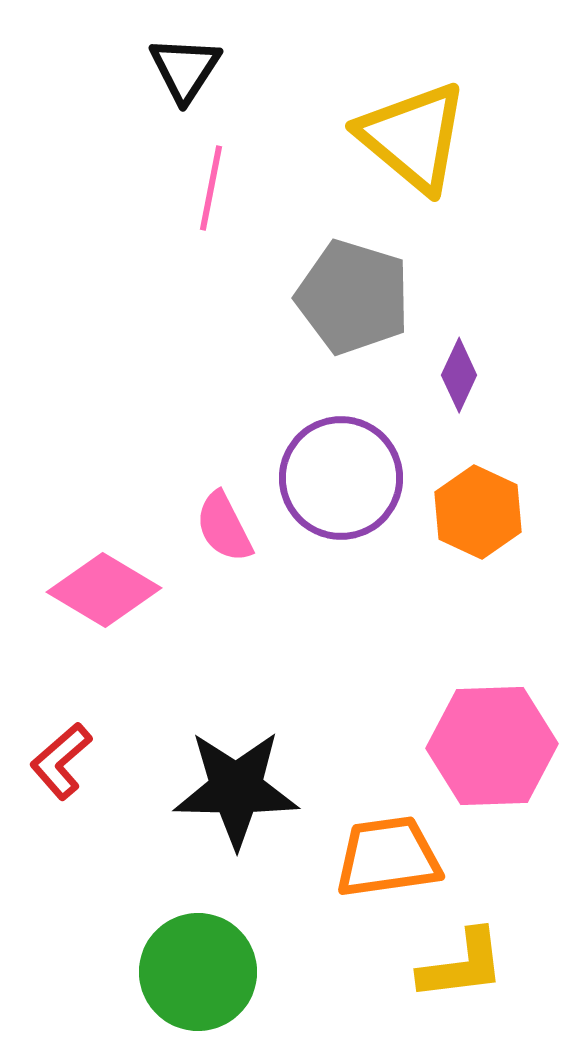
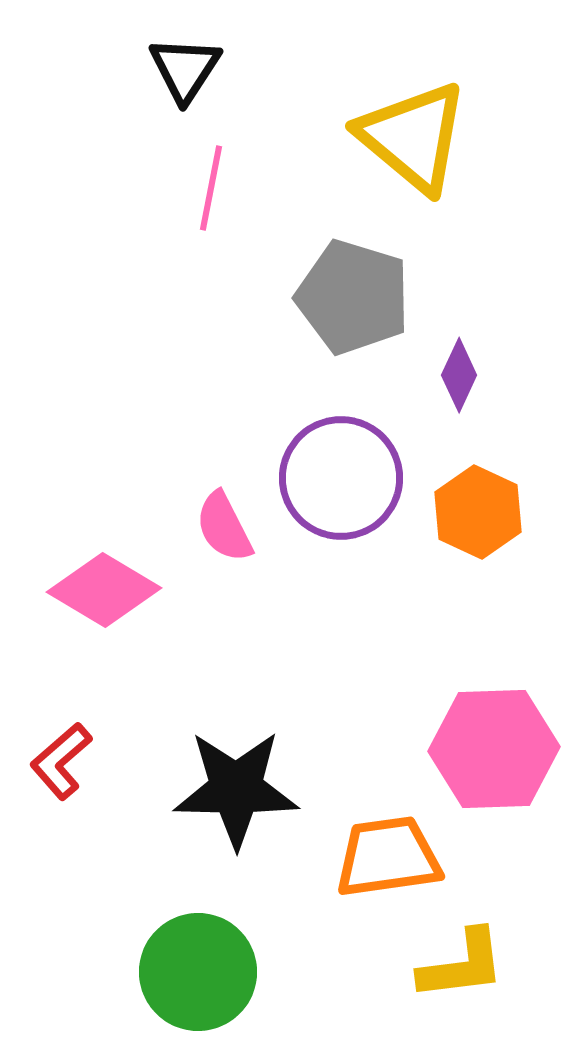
pink hexagon: moved 2 px right, 3 px down
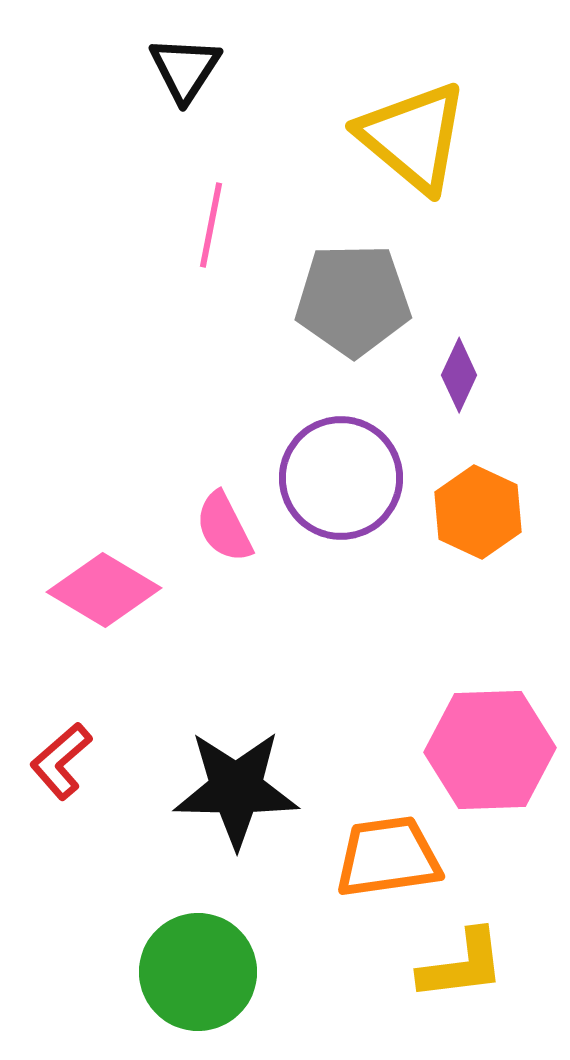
pink line: moved 37 px down
gray pentagon: moved 3 px down; rotated 18 degrees counterclockwise
pink hexagon: moved 4 px left, 1 px down
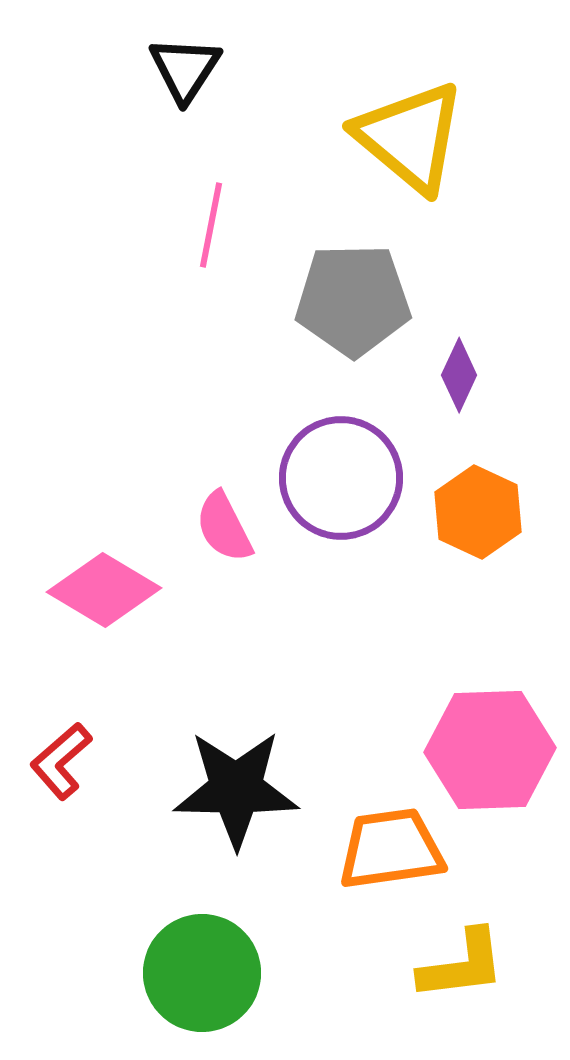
yellow triangle: moved 3 px left
orange trapezoid: moved 3 px right, 8 px up
green circle: moved 4 px right, 1 px down
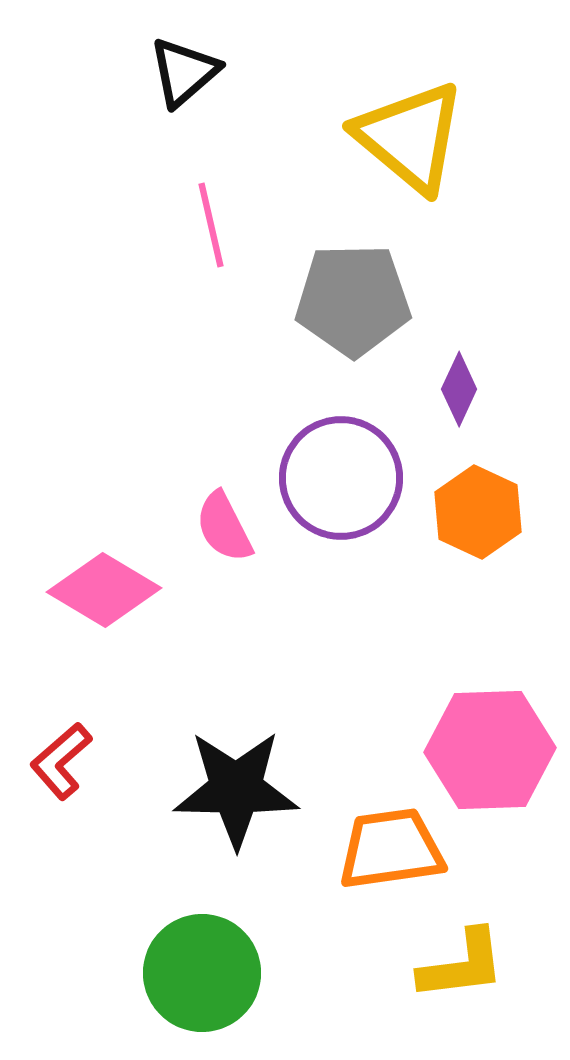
black triangle: moved 1 px left, 3 px down; rotated 16 degrees clockwise
pink line: rotated 24 degrees counterclockwise
purple diamond: moved 14 px down
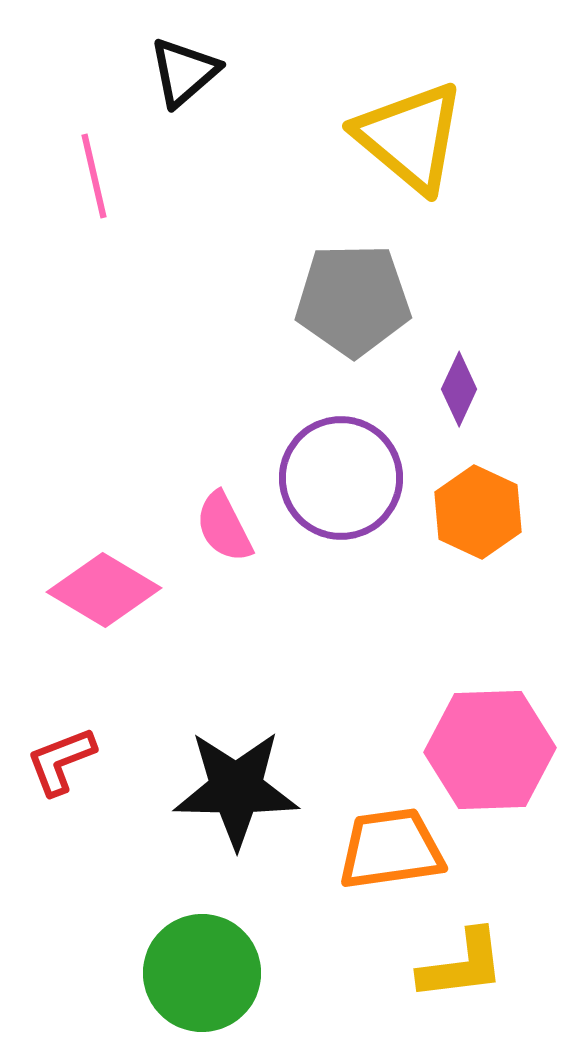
pink line: moved 117 px left, 49 px up
red L-shape: rotated 20 degrees clockwise
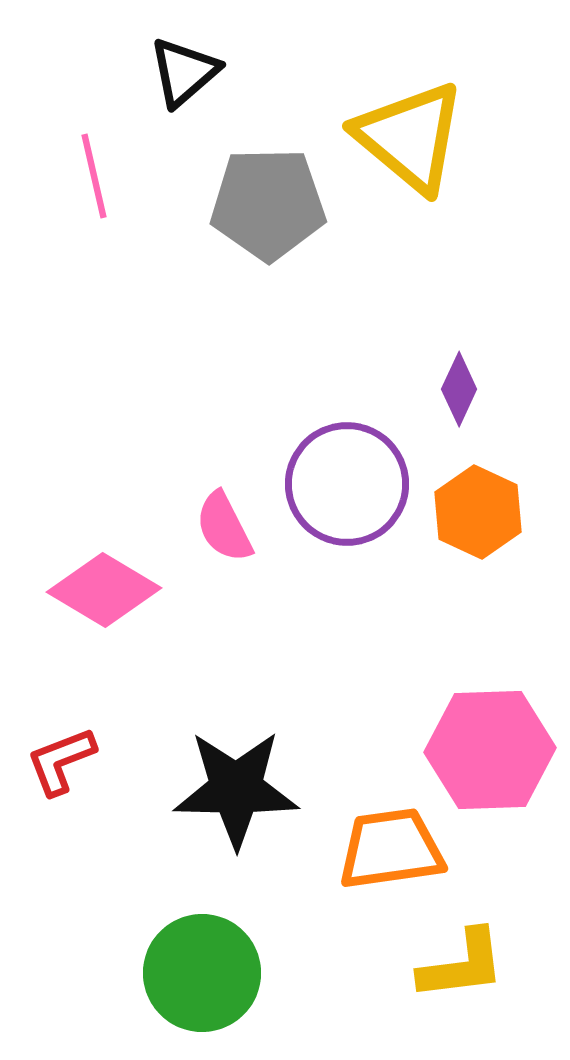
gray pentagon: moved 85 px left, 96 px up
purple circle: moved 6 px right, 6 px down
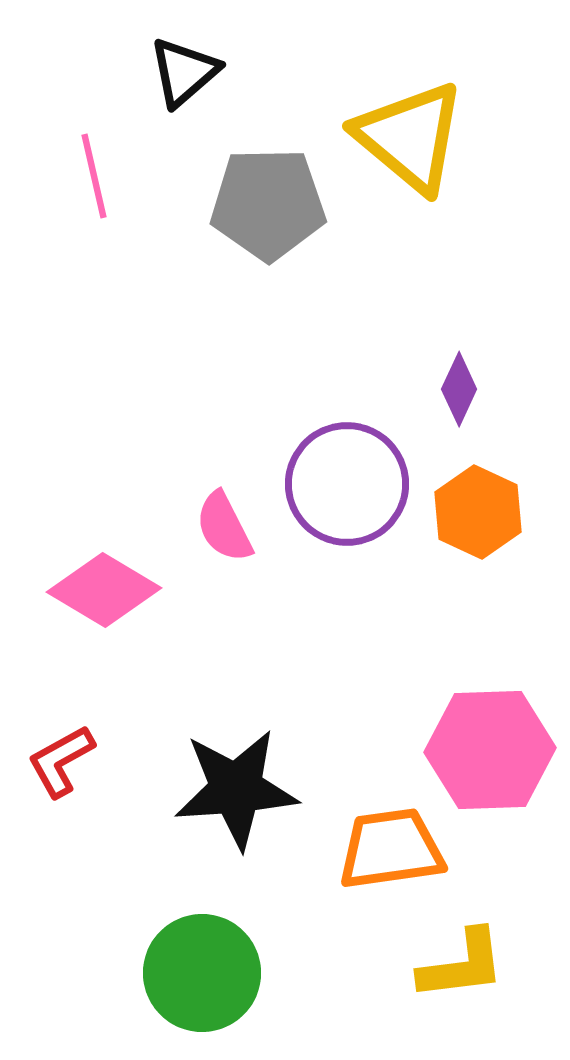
red L-shape: rotated 8 degrees counterclockwise
black star: rotated 5 degrees counterclockwise
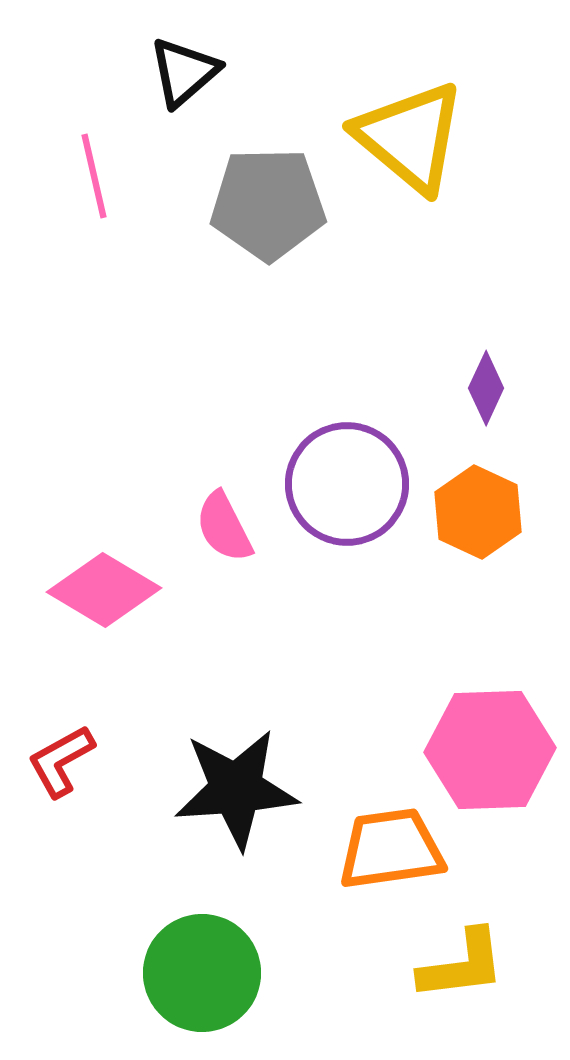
purple diamond: moved 27 px right, 1 px up
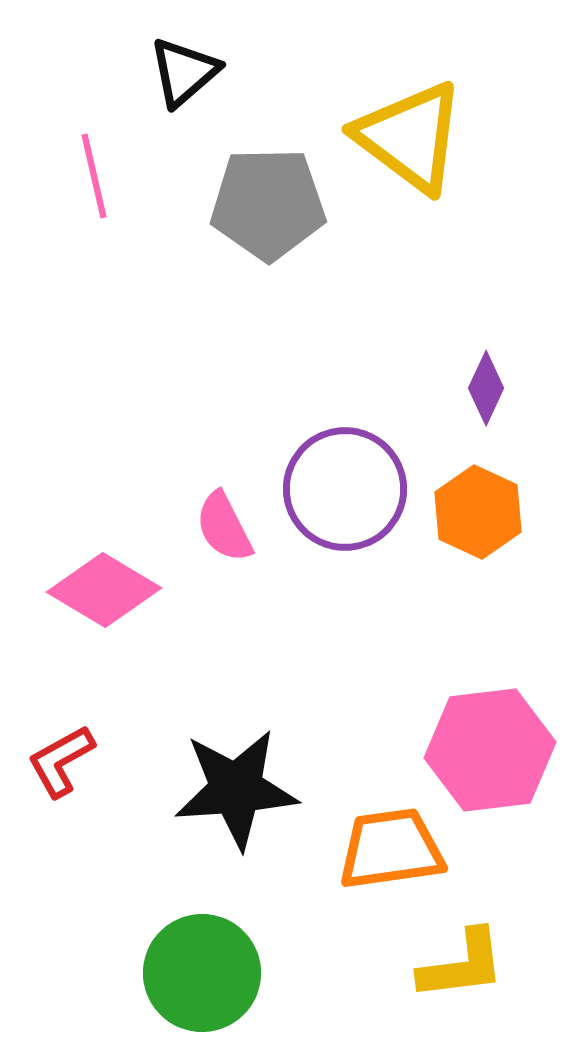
yellow triangle: rotated 3 degrees counterclockwise
purple circle: moved 2 px left, 5 px down
pink hexagon: rotated 5 degrees counterclockwise
